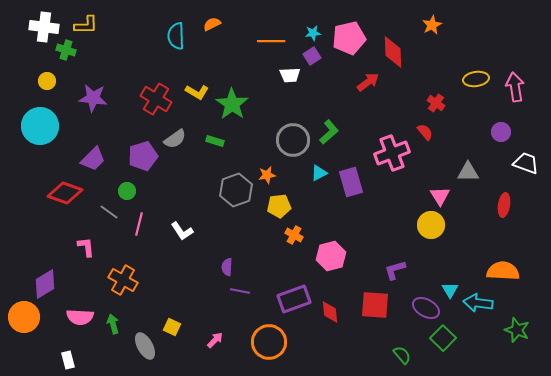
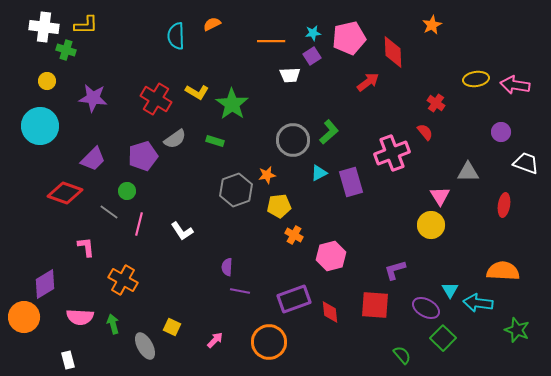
pink arrow at (515, 87): moved 2 px up; rotated 72 degrees counterclockwise
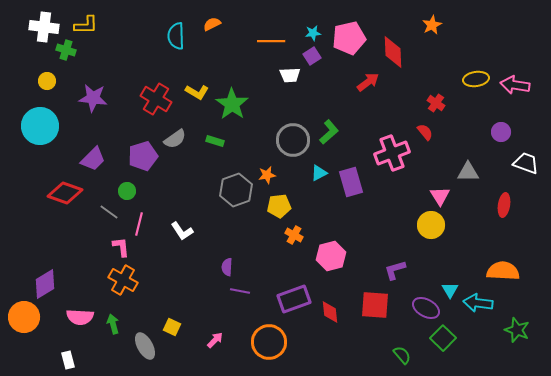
pink L-shape at (86, 247): moved 35 px right
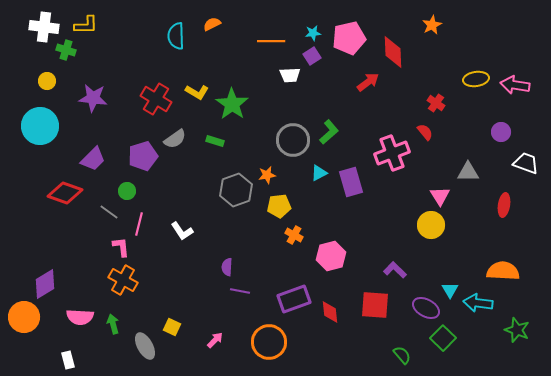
purple L-shape at (395, 270): rotated 60 degrees clockwise
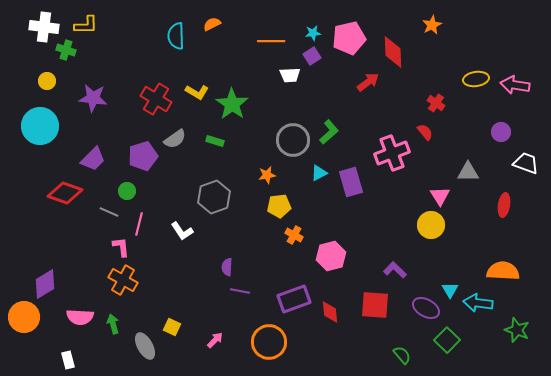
gray hexagon at (236, 190): moved 22 px left, 7 px down
gray line at (109, 212): rotated 12 degrees counterclockwise
green square at (443, 338): moved 4 px right, 2 px down
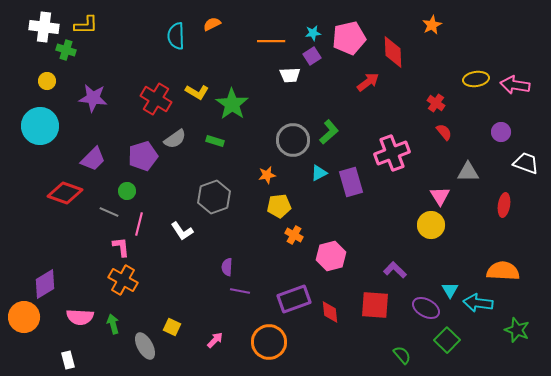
red semicircle at (425, 132): moved 19 px right
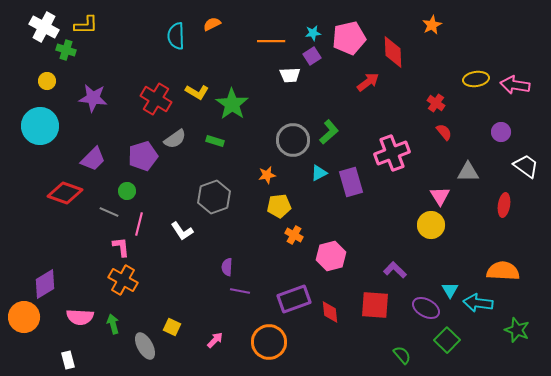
white cross at (44, 27): rotated 20 degrees clockwise
white trapezoid at (526, 163): moved 3 px down; rotated 16 degrees clockwise
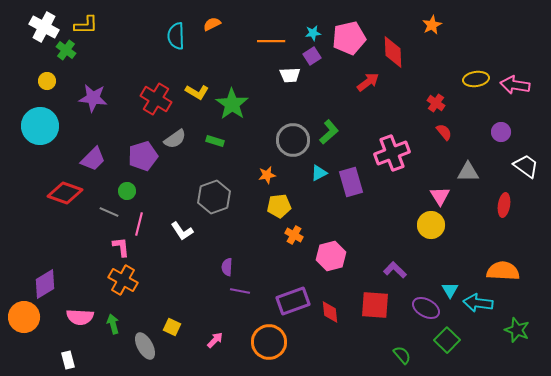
green cross at (66, 50): rotated 18 degrees clockwise
purple rectangle at (294, 299): moved 1 px left, 2 px down
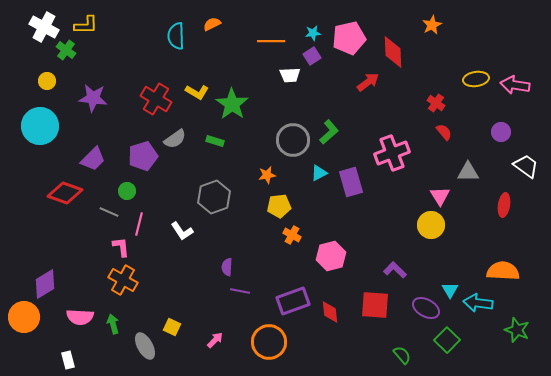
orange cross at (294, 235): moved 2 px left
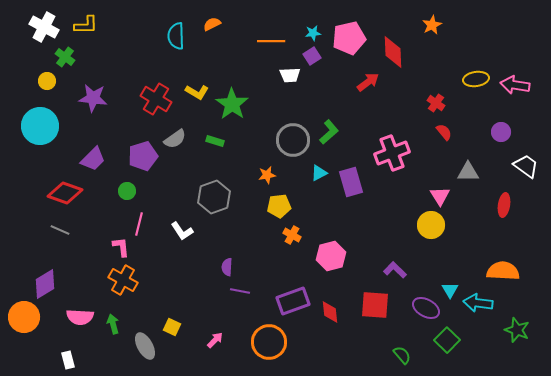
green cross at (66, 50): moved 1 px left, 7 px down
gray line at (109, 212): moved 49 px left, 18 px down
